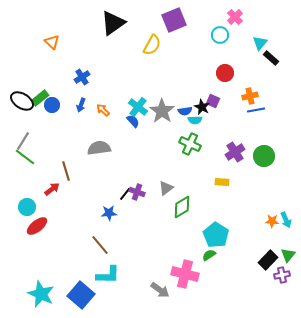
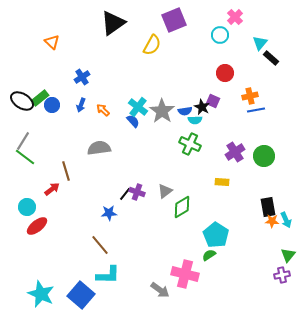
gray triangle at (166, 188): moved 1 px left, 3 px down
black rectangle at (268, 260): moved 53 px up; rotated 54 degrees counterclockwise
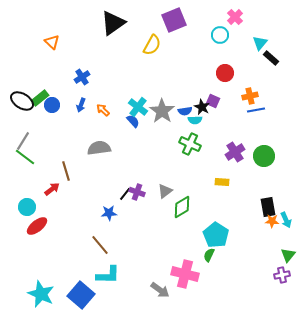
green semicircle at (209, 255): rotated 32 degrees counterclockwise
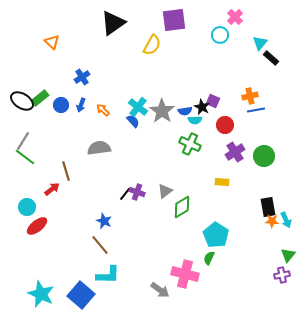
purple square at (174, 20): rotated 15 degrees clockwise
red circle at (225, 73): moved 52 px down
blue circle at (52, 105): moved 9 px right
blue star at (109, 213): moved 5 px left, 8 px down; rotated 28 degrees clockwise
green semicircle at (209, 255): moved 3 px down
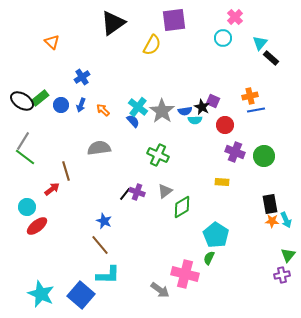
cyan circle at (220, 35): moved 3 px right, 3 px down
green cross at (190, 144): moved 32 px left, 11 px down
purple cross at (235, 152): rotated 36 degrees counterclockwise
black rectangle at (268, 207): moved 2 px right, 3 px up
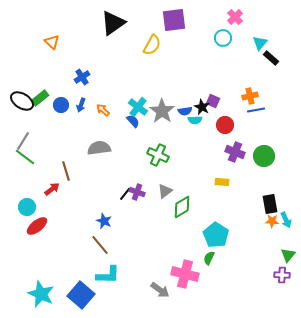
purple cross at (282, 275): rotated 14 degrees clockwise
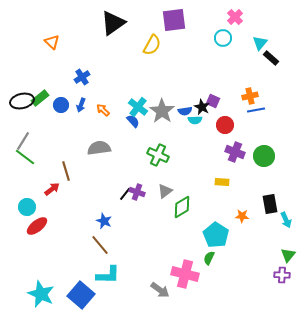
black ellipse at (22, 101): rotated 45 degrees counterclockwise
orange star at (272, 221): moved 30 px left, 5 px up
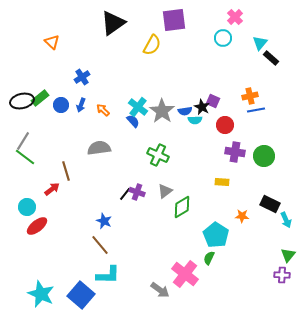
purple cross at (235, 152): rotated 12 degrees counterclockwise
black rectangle at (270, 204): rotated 54 degrees counterclockwise
pink cross at (185, 274): rotated 24 degrees clockwise
